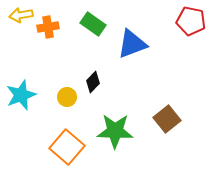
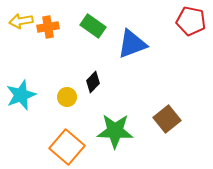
yellow arrow: moved 6 px down
green rectangle: moved 2 px down
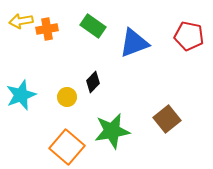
red pentagon: moved 2 px left, 15 px down
orange cross: moved 1 px left, 2 px down
blue triangle: moved 2 px right, 1 px up
green star: moved 3 px left; rotated 12 degrees counterclockwise
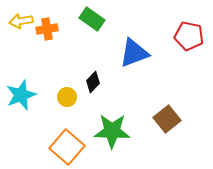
green rectangle: moved 1 px left, 7 px up
blue triangle: moved 10 px down
green star: rotated 12 degrees clockwise
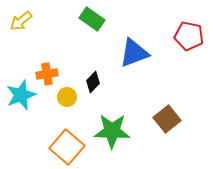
yellow arrow: rotated 30 degrees counterclockwise
orange cross: moved 45 px down
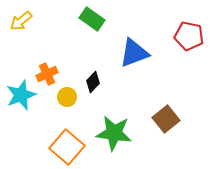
orange cross: rotated 15 degrees counterclockwise
brown square: moved 1 px left
green star: moved 2 px right, 2 px down; rotated 6 degrees clockwise
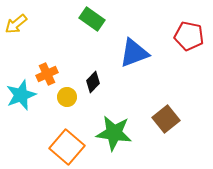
yellow arrow: moved 5 px left, 3 px down
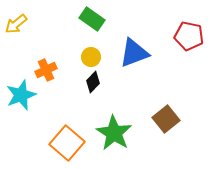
orange cross: moved 1 px left, 4 px up
yellow circle: moved 24 px right, 40 px up
green star: rotated 24 degrees clockwise
orange square: moved 4 px up
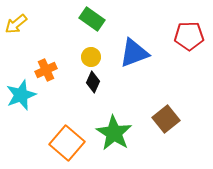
red pentagon: rotated 12 degrees counterclockwise
black diamond: rotated 20 degrees counterclockwise
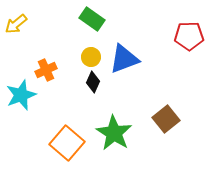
blue triangle: moved 10 px left, 6 px down
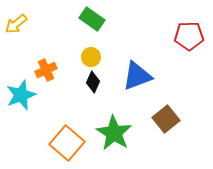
blue triangle: moved 13 px right, 17 px down
